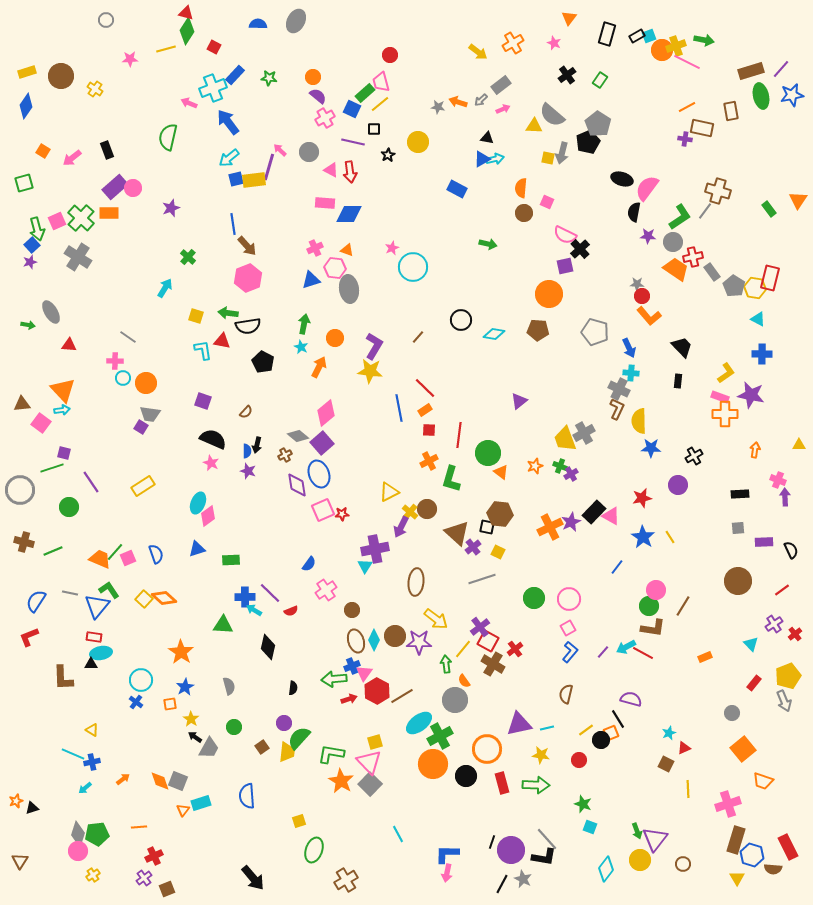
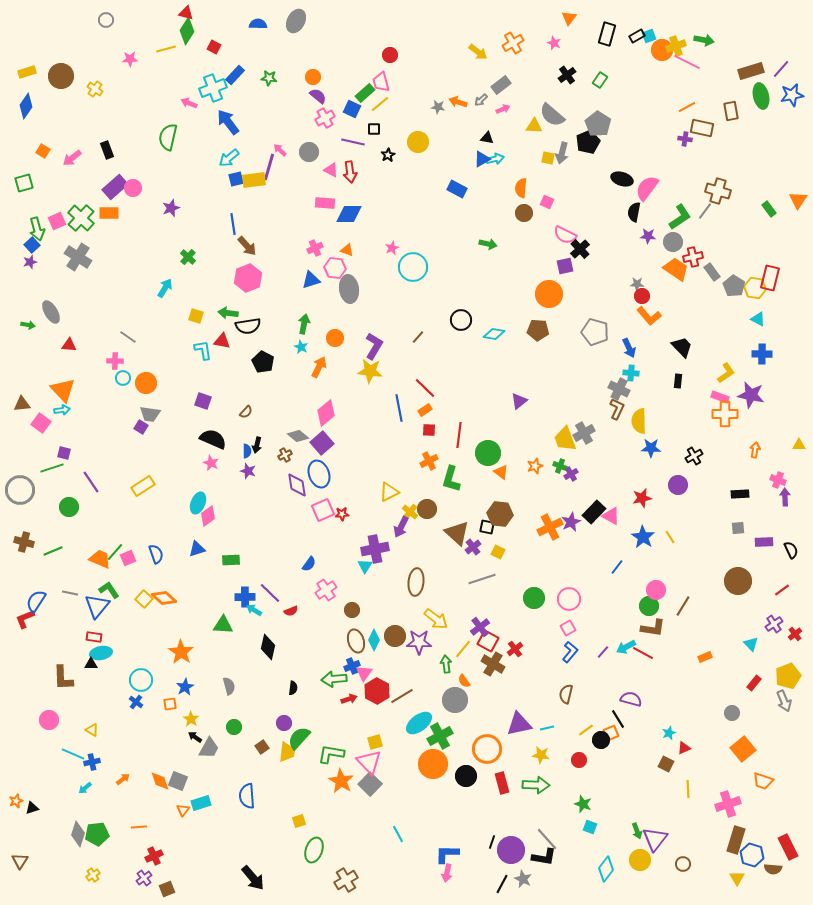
red L-shape at (29, 637): moved 4 px left, 18 px up
pink circle at (78, 851): moved 29 px left, 131 px up
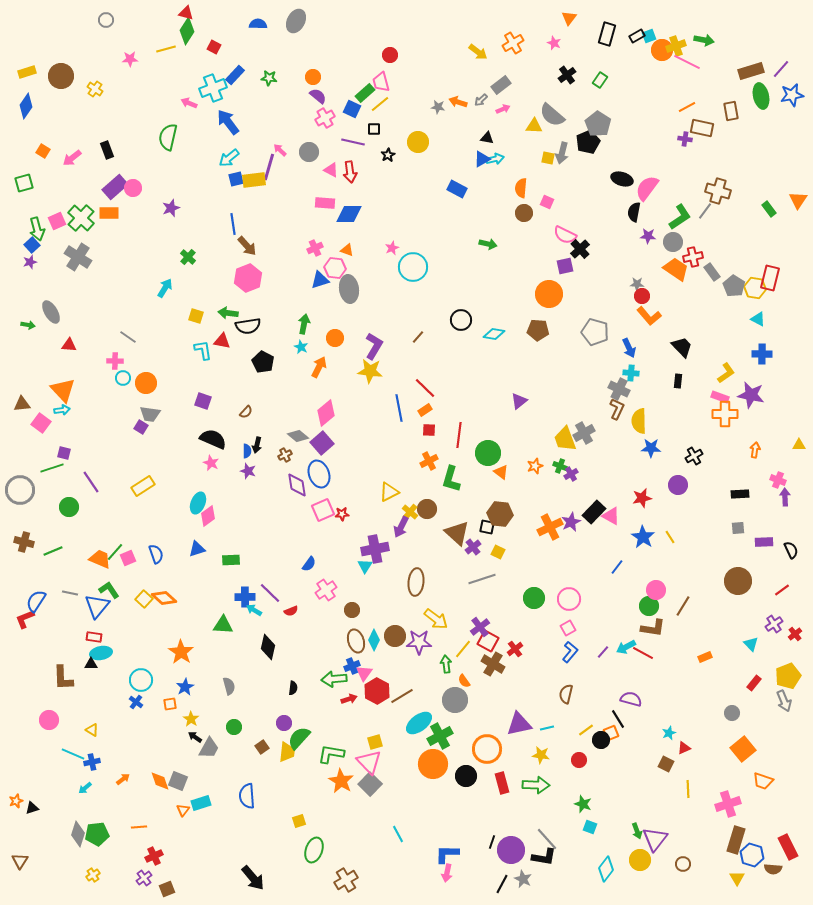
blue triangle at (311, 280): moved 9 px right
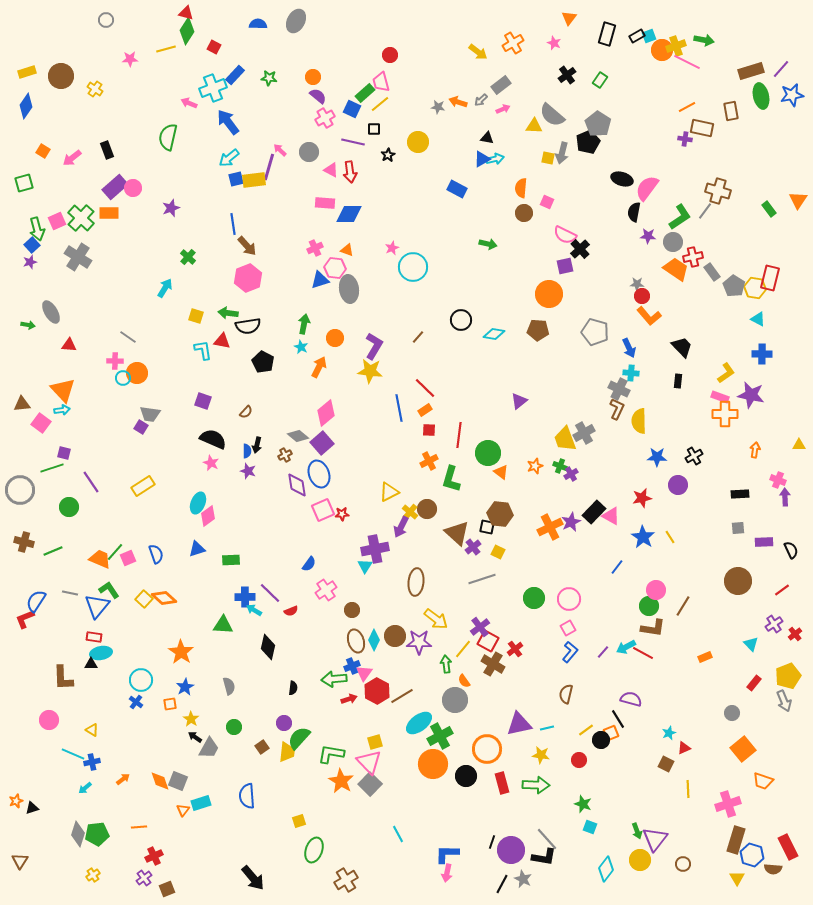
orange circle at (146, 383): moved 9 px left, 10 px up
blue star at (651, 448): moved 6 px right, 9 px down
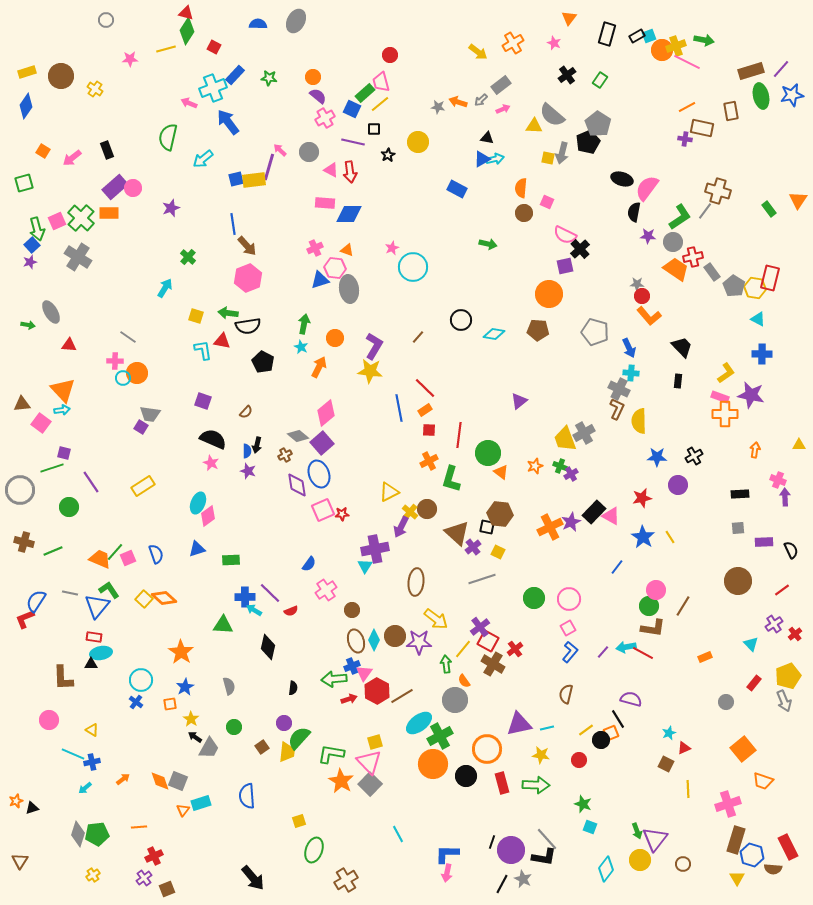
cyan arrow at (229, 158): moved 26 px left, 1 px down
cyan arrow at (626, 647): rotated 18 degrees clockwise
gray circle at (732, 713): moved 6 px left, 11 px up
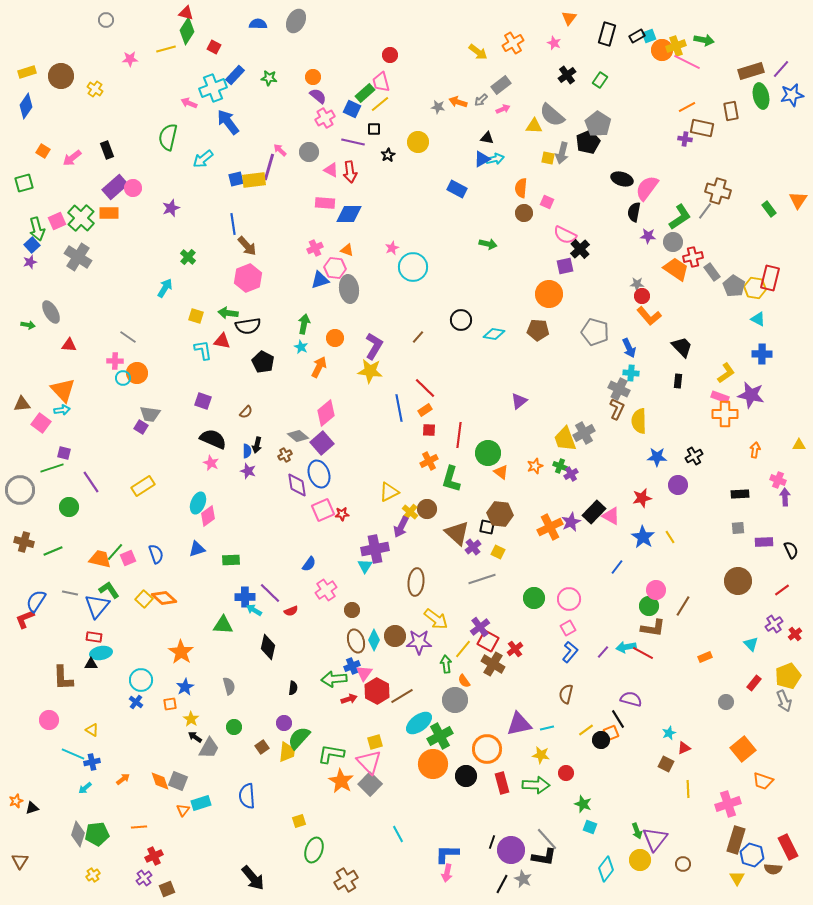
orange trapezoid at (100, 559): rotated 10 degrees counterclockwise
red circle at (579, 760): moved 13 px left, 13 px down
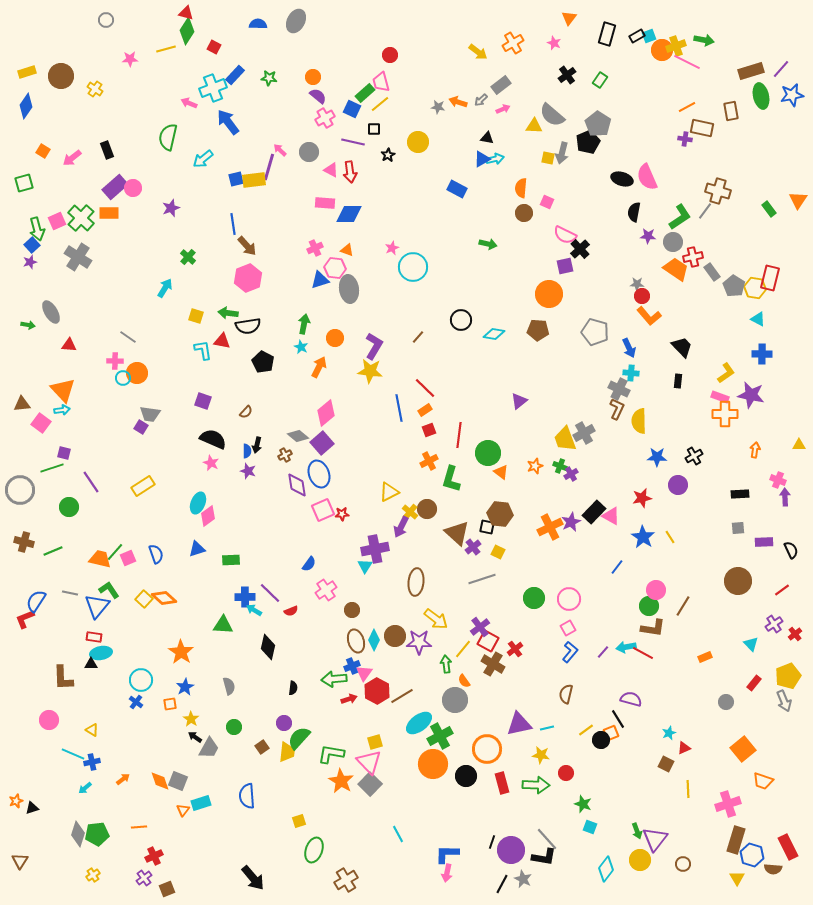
pink semicircle at (647, 188): moved 11 px up; rotated 60 degrees counterclockwise
red square at (429, 430): rotated 24 degrees counterclockwise
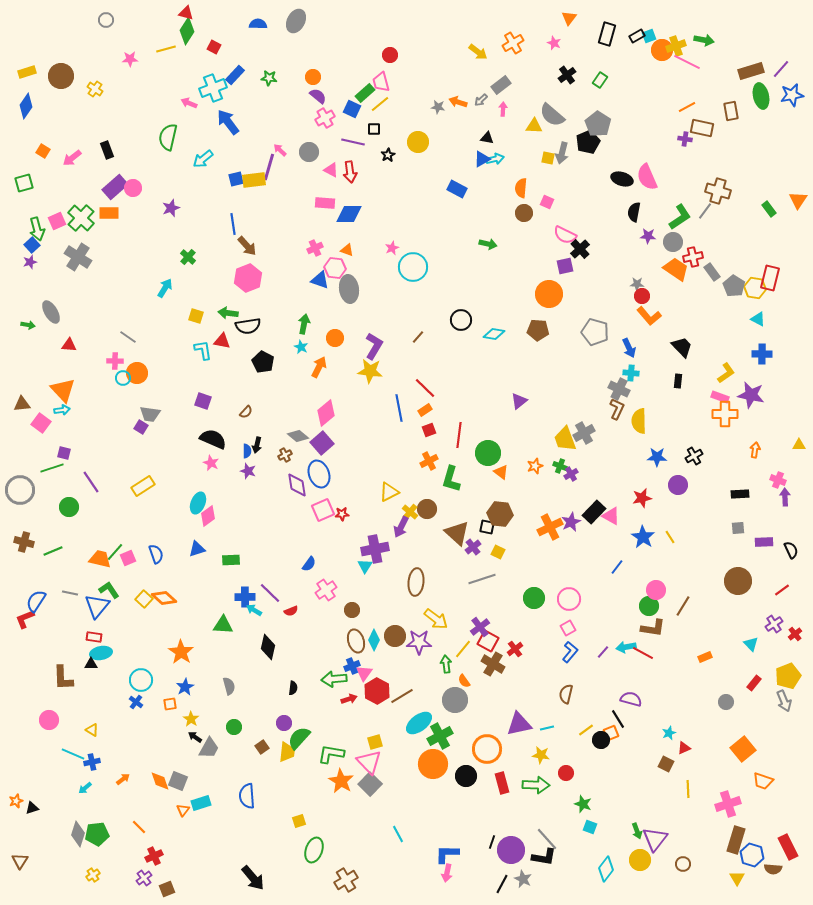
pink arrow at (503, 109): rotated 64 degrees counterclockwise
blue triangle at (320, 280): rotated 36 degrees clockwise
orange line at (139, 827): rotated 49 degrees clockwise
